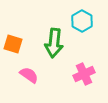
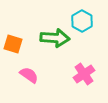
green arrow: moved 1 px right, 5 px up; rotated 92 degrees counterclockwise
pink cross: rotated 10 degrees counterclockwise
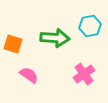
cyan hexagon: moved 8 px right, 5 px down; rotated 20 degrees clockwise
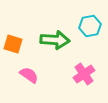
green arrow: moved 2 px down
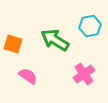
green arrow: rotated 152 degrees counterclockwise
pink semicircle: moved 1 px left, 1 px down
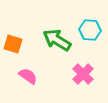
cyan hexagon: moved 4 px down; rotated 15 degrees clockwise
green arrow: moved 2 px right
pink cross: moved 1 px left; rotated 10 degrees counterclockwise
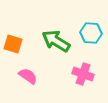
cyan hexagon: moved 1 px right, 3 px down
green arrow: moved 1 px left, 1 px down
pink cross: rotated 25 degrees counterclockwise
